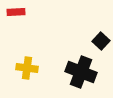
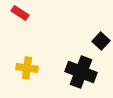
red rectangle: moved 4 px right, 1 px down; rotated 36 degrees clockwise
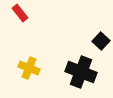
red rectangle: rotated 18 degrees clockwise
yellow cross: moved 2 px right; rotated 15 degrees clockwise
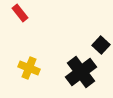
black square: moved 4 px down
black cross: rotated 32 degrees clockwise
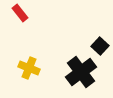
black square: moved 1 px left, 1 px down
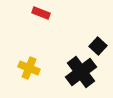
red rectangle: moved 21 px right; rotated 30 degrees counterclockwise
black square: moved 2 px left
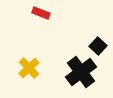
yellow cross: rotated 25 degrees clockwise
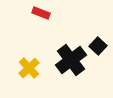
black cross: moved 10 px left, 12 px up
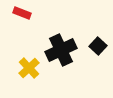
red rectangle: moved 19 px left
black cross: moved 10 px left, 10 px up; rotated 12 degrees clockwise
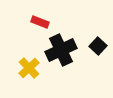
red rectangle: moved 18 px right, 9 px down
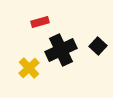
red rectangle: rotated 36 degrees counterclockwise
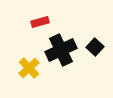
black square: moved 3 px left, 1 px down
